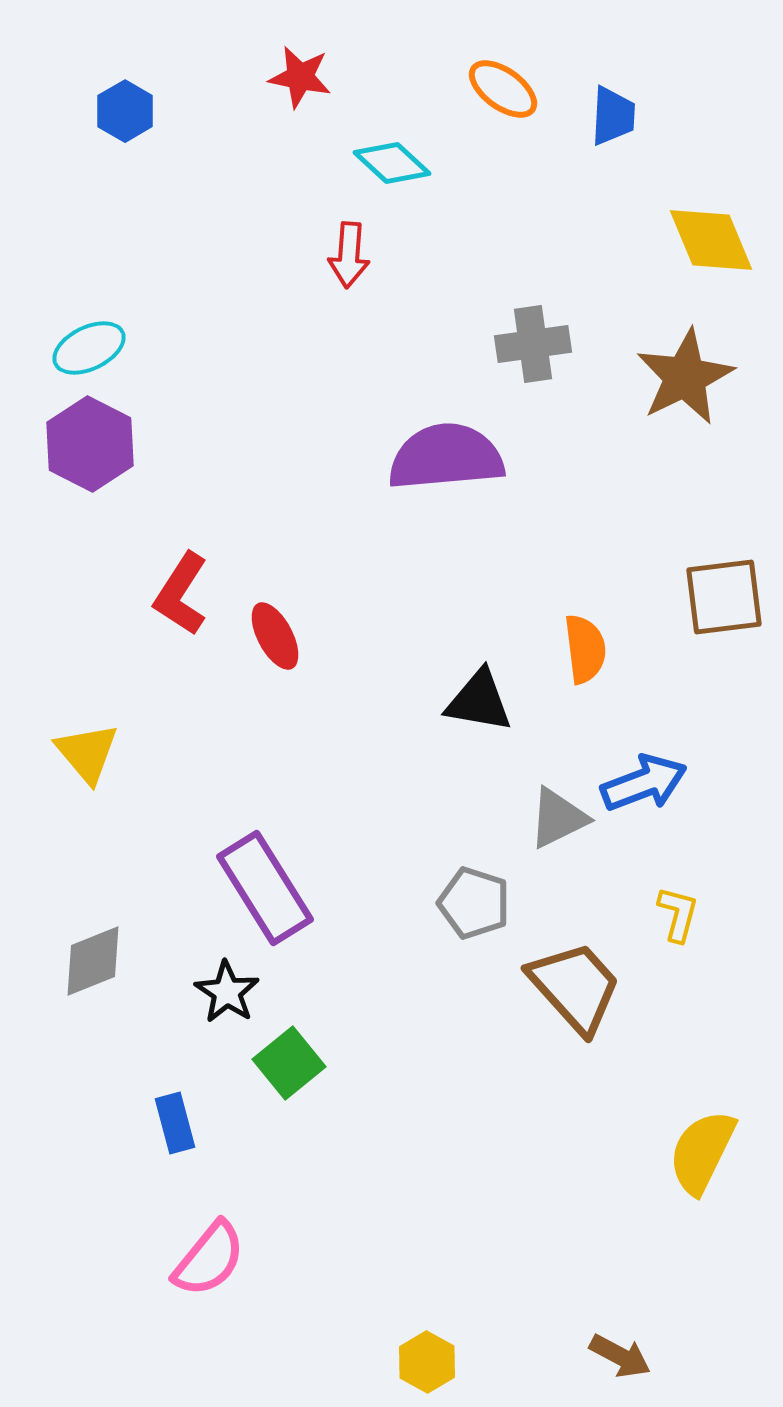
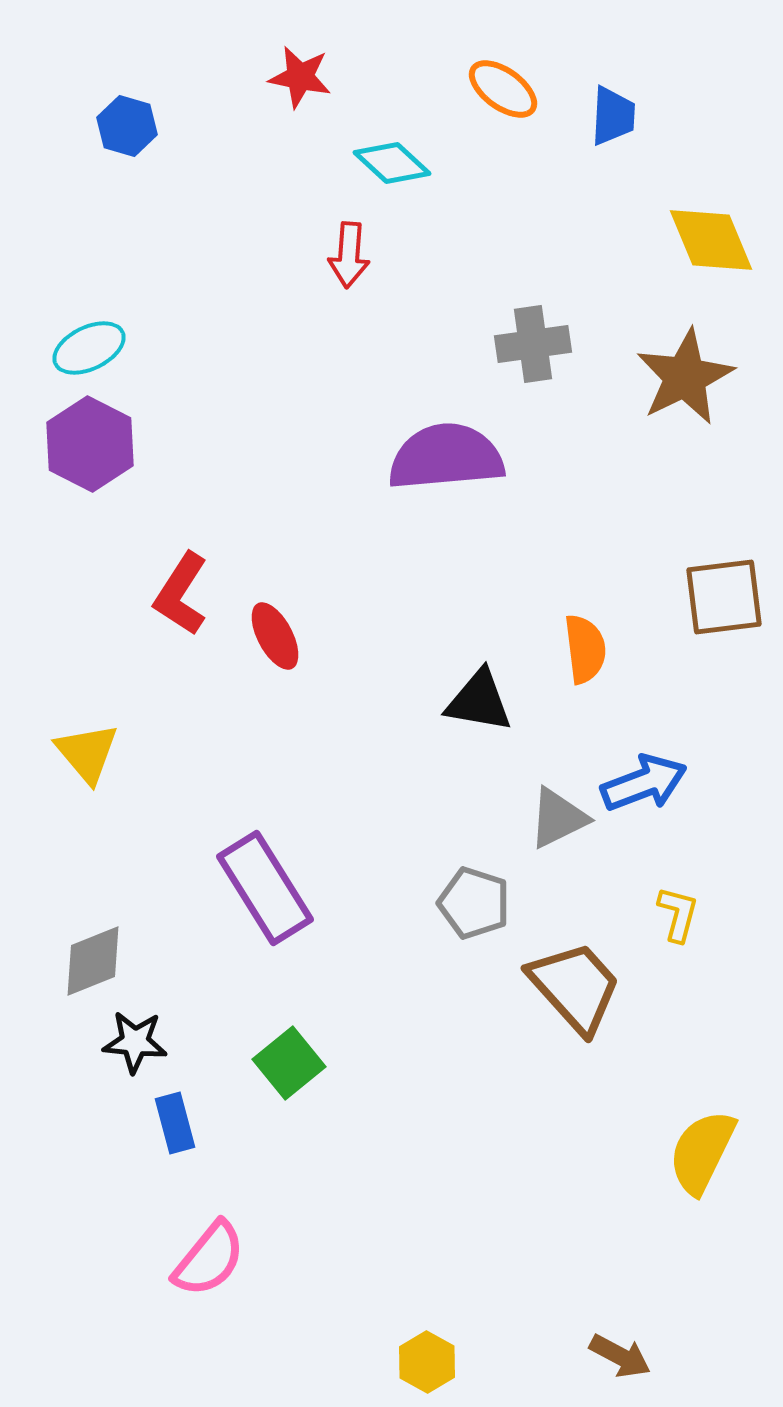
blue hexagon: moved 2 px right, 15 px down; rotated 14 degrees counterclockwise
black star: moved 92 px left, 50 px down; rotated 28 degrees counterclockwise
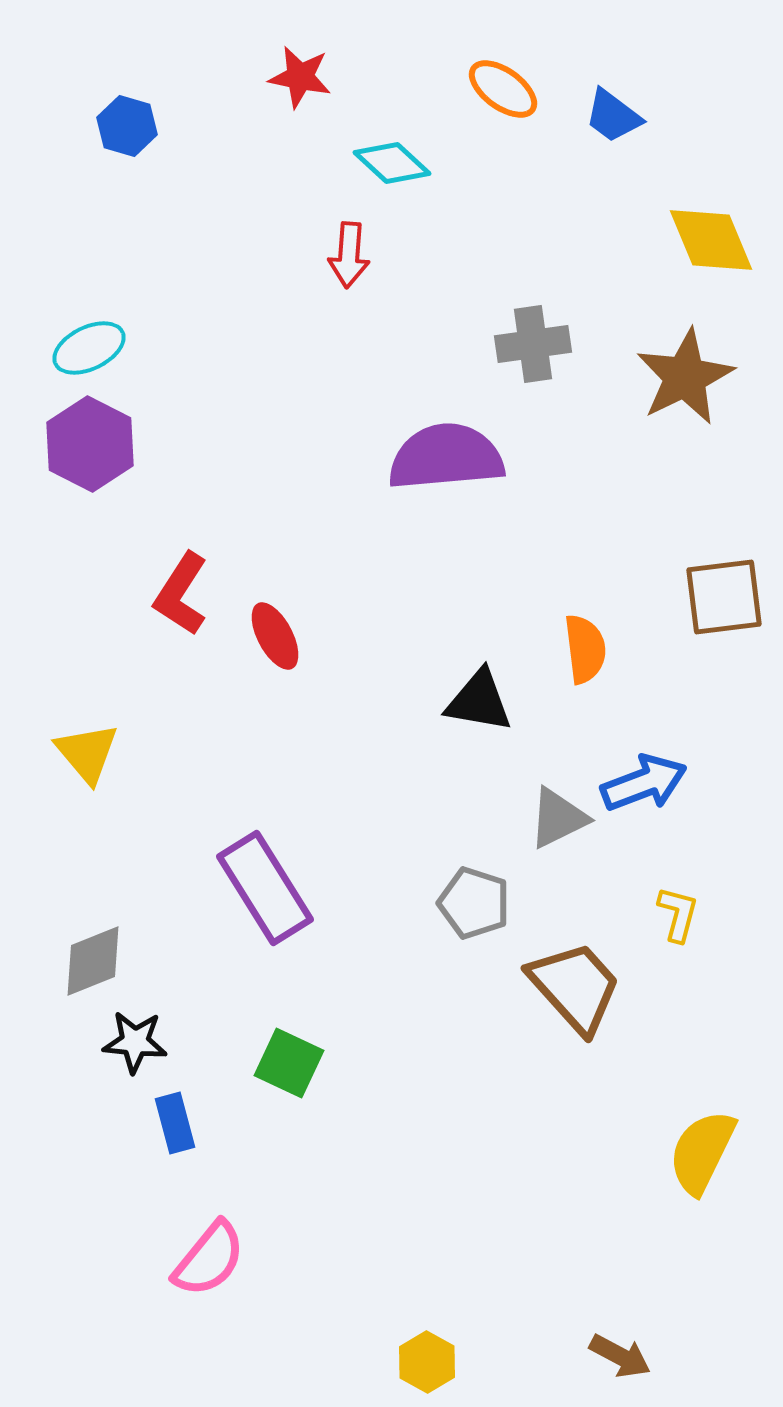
blue trapezoid: rotated 124 degrees clockwise
green square: rotated 26 degrees counterclockwise
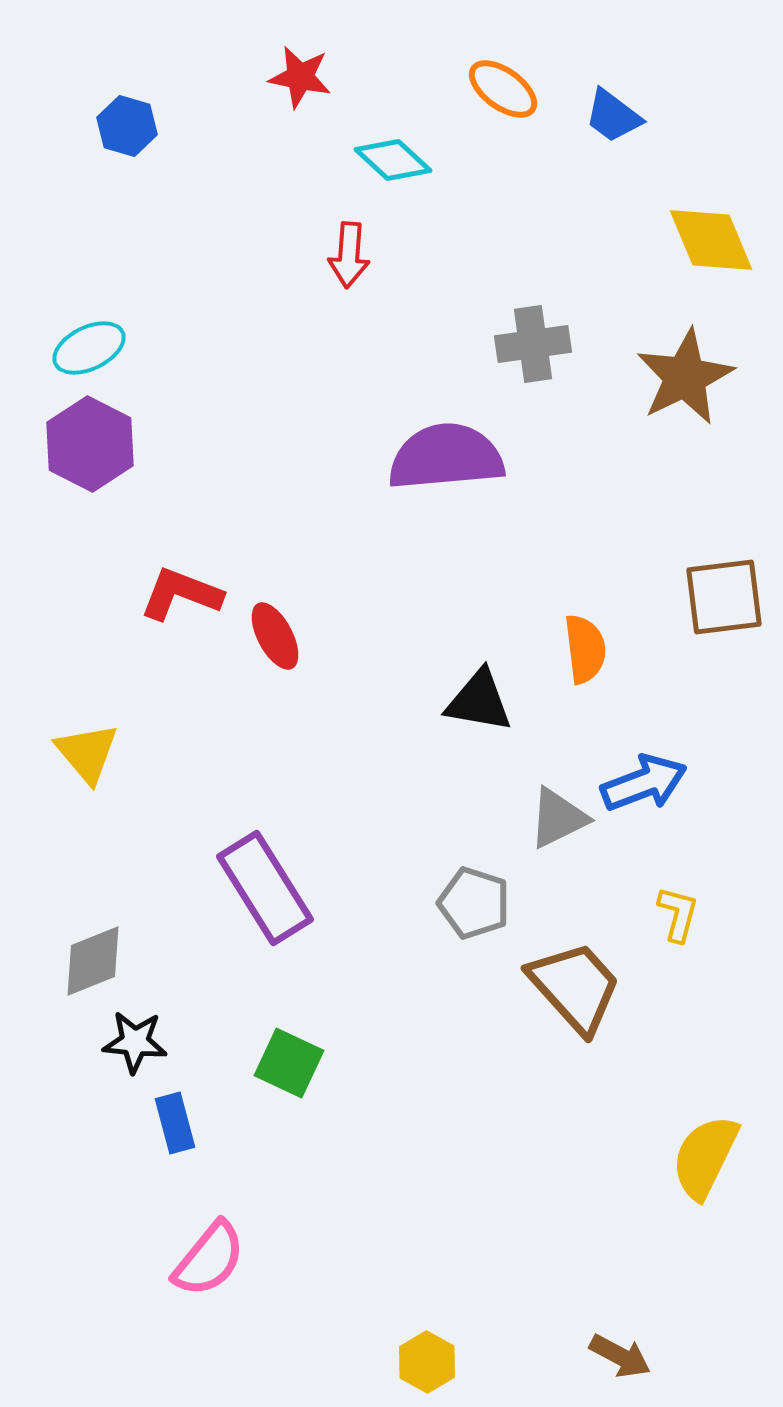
cyan diamond: moved 1 px right, 3 px up
red L-shape: rotated 78 degrees clockwise
yellow semicircle: moved 3 px right, 5 px down
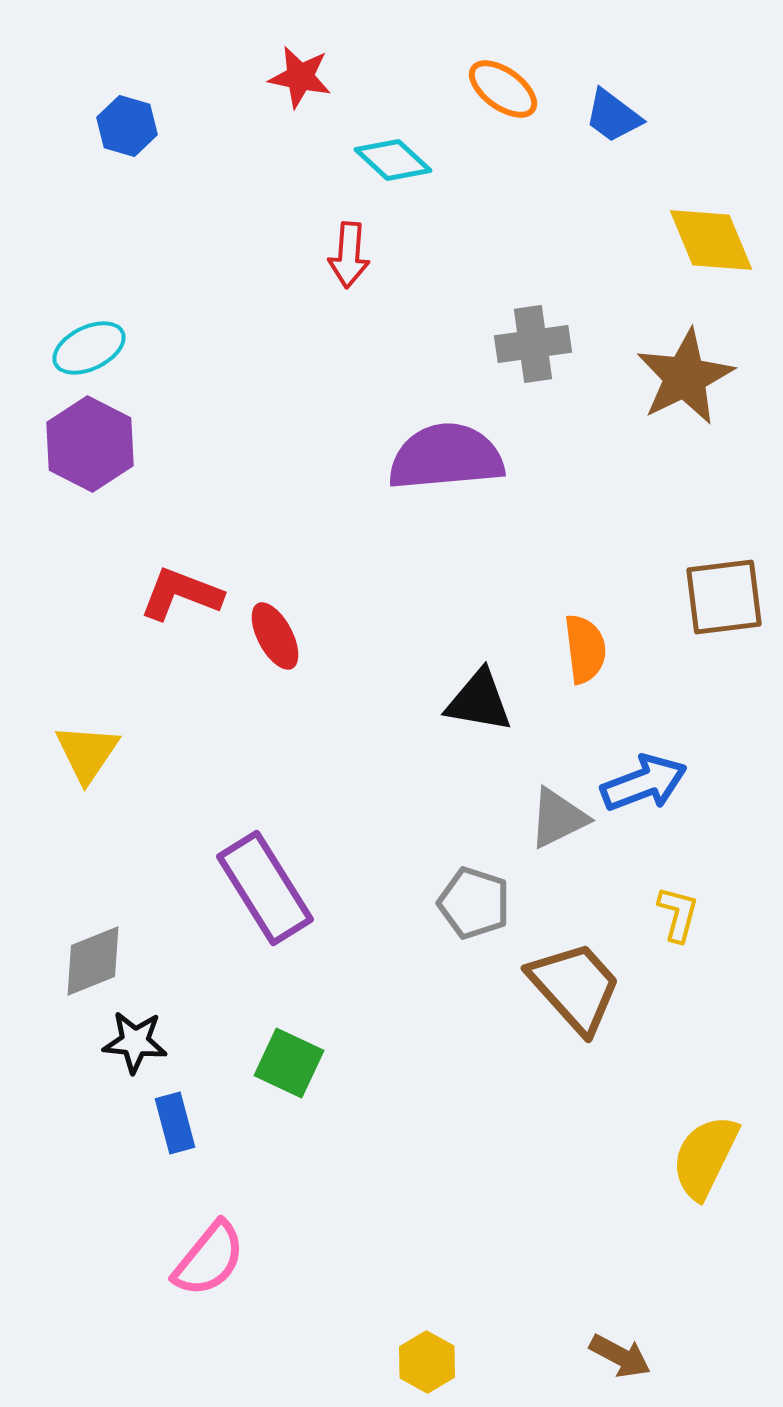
yellow triangle: rotated 14 degrees clockwise
